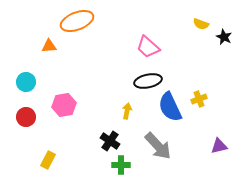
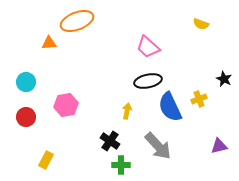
black star: moved 42 px down
orange triangle: moved 3 px up
pink hexagon: moved 2 px right
yellow rectangle: moved 2 px left
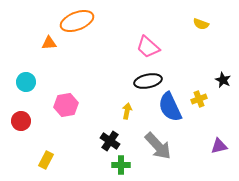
black star: moved 1 px left, 1 px down
red circle: moved 5 px left, 4 px down
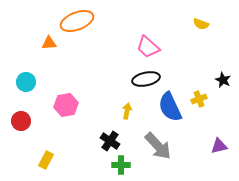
black ellipse: moved 2 px left, 2 px up
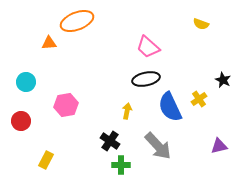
yellow cross: rotated 14 degrees counterclockwise
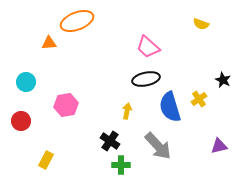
blue semicircle: rotated 8 degrees clockwise
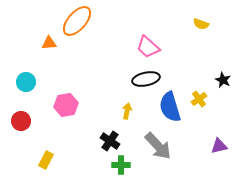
orange ellipse: rotated 28 degrees counterclockwise
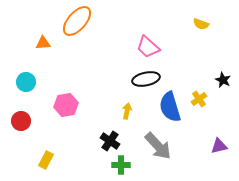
orange triangle: moved 6 px left
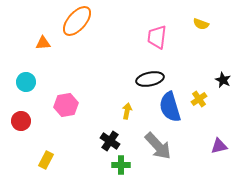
pink trapezoid: moved 9 px right, 10 px up; rotated 55 degrees clockwise
black ellipse: moved 4 px right
